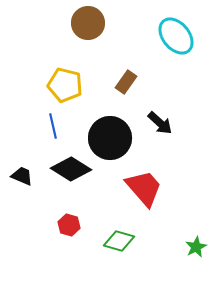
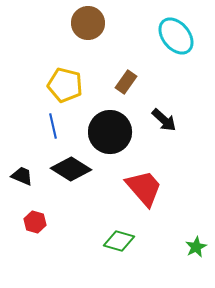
black arrow: moved 4 px right, 3 px up
black circle: moved 6 px up
red hexagon: moved 34 px left, 3 px up
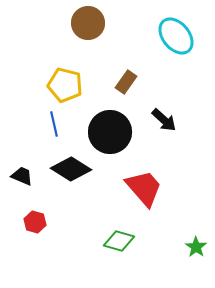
blue line: moved 1 px right, 2 px up
green star: rotated 10 degrees counterclockwise
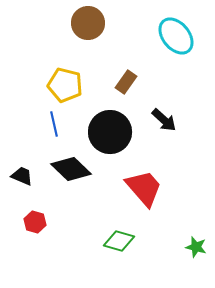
black diamond: rotated 12 degrees clockwise
green star: rotated 20 degrees counterclockwise
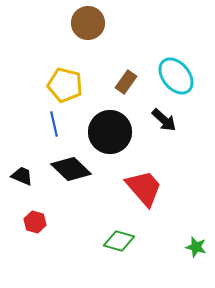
cyan ellipse: moved 40 px down
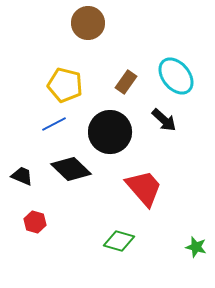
blue line: rotated 75 degrees clockwise
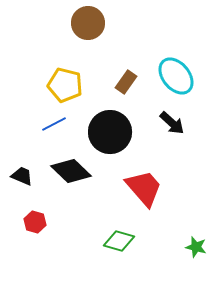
black arrow: moved 8 px right, 3 px down
black diamond: moved 2 px down
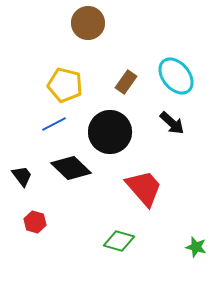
black diamond: moved 3 px up
black trapezoid: rotated 30 degrees clockwise
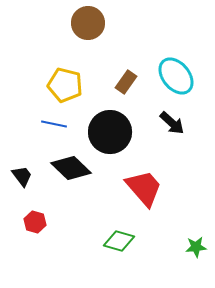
blue line: rotated 40 degrees clockwise
green star: rotated 20 degrees counterclockwise
